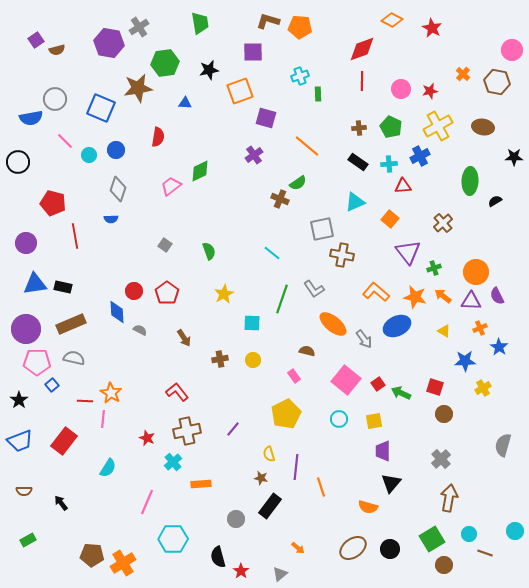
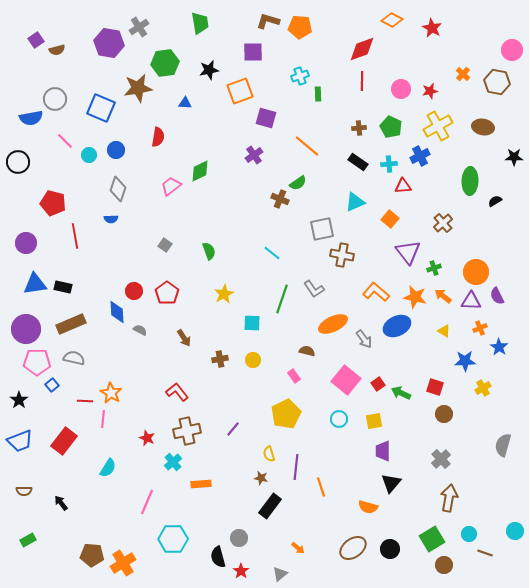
orange ellipse at (333, 324): rotated 64 degrees counterclockwise
gray circle at (236, 519): moved 3 px right, 19 px down
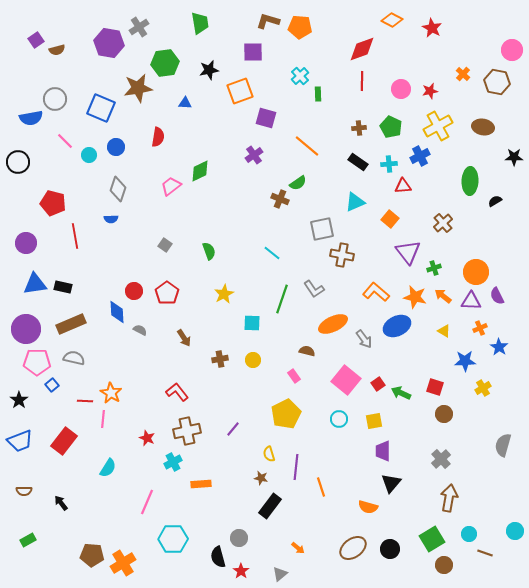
cyan cross at (300, 76): rotated 24 degrees counterclockwise
blue circle at (116, 150): moved 3 px up
cyan cross at (173, 462): rotated 12 degrees clockwise
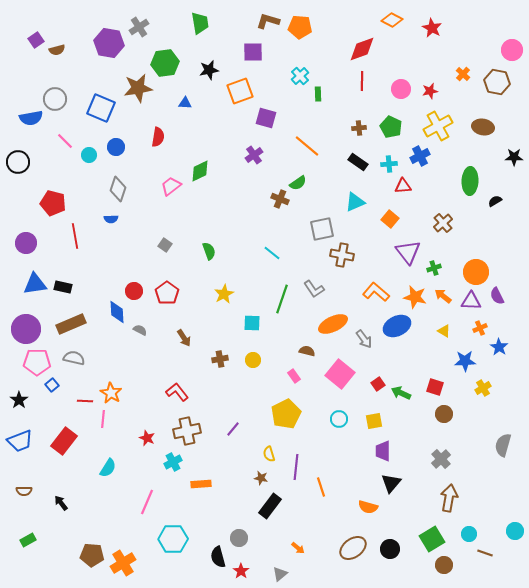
pink square at (346, 380): moved 6 px left, 6 px up
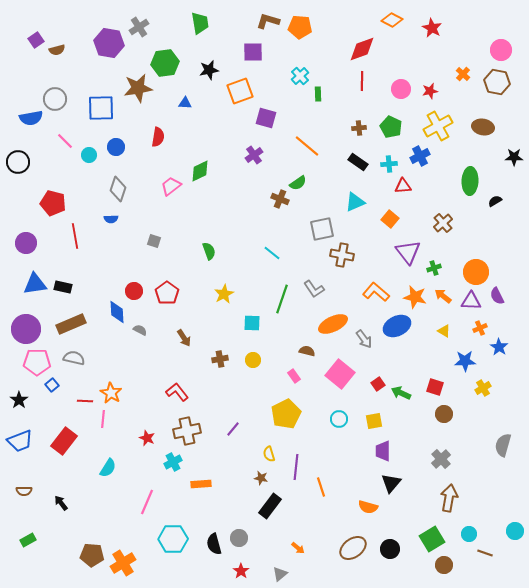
pink circle at (512, 50): moved 11 px left
blue square at (101, 108): rotated 24 degrees counterclockwise
gray square at (165, 245): moved 11 px left, 4 px up; rotated 16 degrees counterclockwise
black semicircle at (218, 557): moved 4 px left, 13 px up
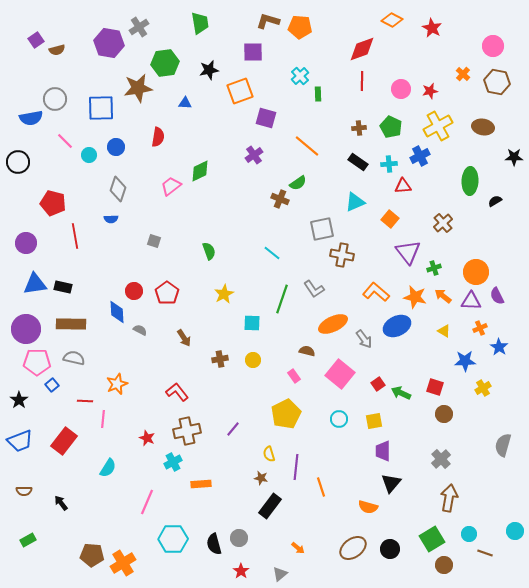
pink circle at (501, 50): moved 8 px left, 4 px up
brown rectangle at (71, 324): rotated 24 degrees clockwise
orange star at (111, 393): moved 6 px right, 9 px up; rotated 20 degrees clockwise
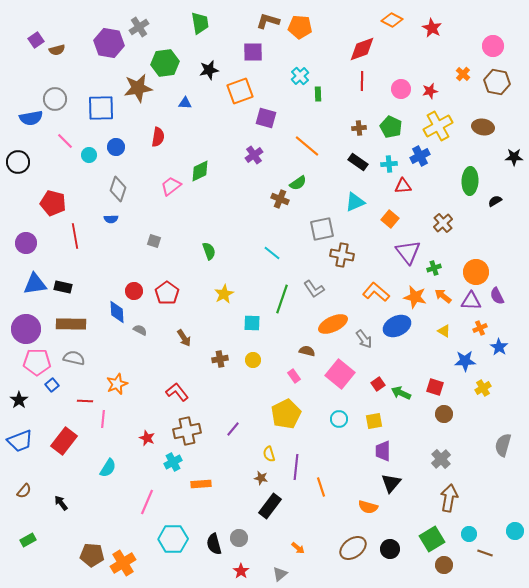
brown semicircle at (24, 491): rotated 49 degrees counterclockwise
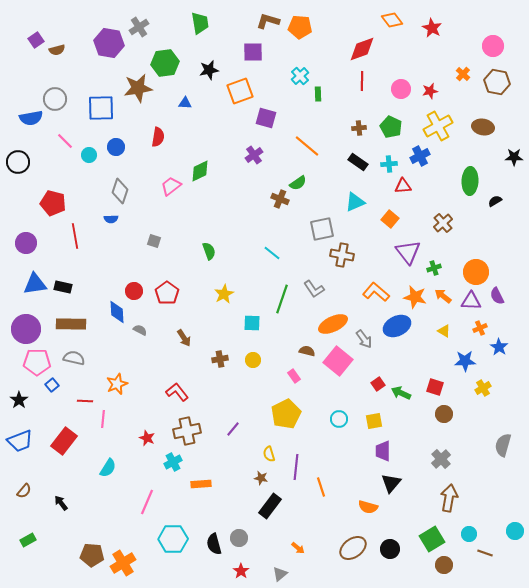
orange diamond at (392, 20): rotated 25 degrees clockwise
gray diamond at (118, 189): moved 2 px right, 2 px down
pink square at (340, 374): moved 2 px left, 13 px up
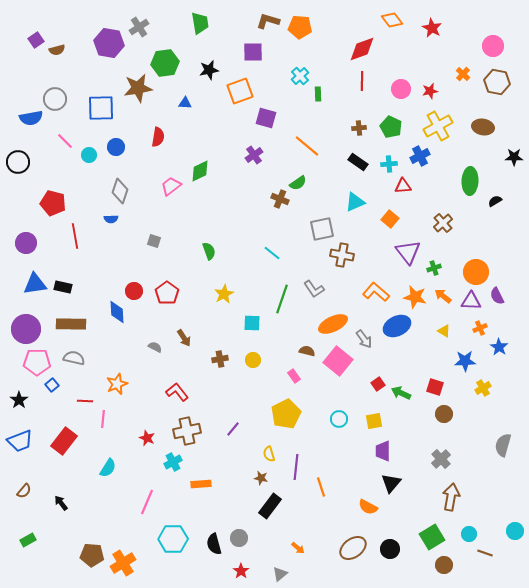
gray semicircle at (140, 330): moved 15 px right, 17 px down
brown arrow at (449, 498): moved 2 px right, 1 px up
orange semicircle at (368, 507): rotated 12 degrees clockwise
green square at (432, 539): moved 2 px up
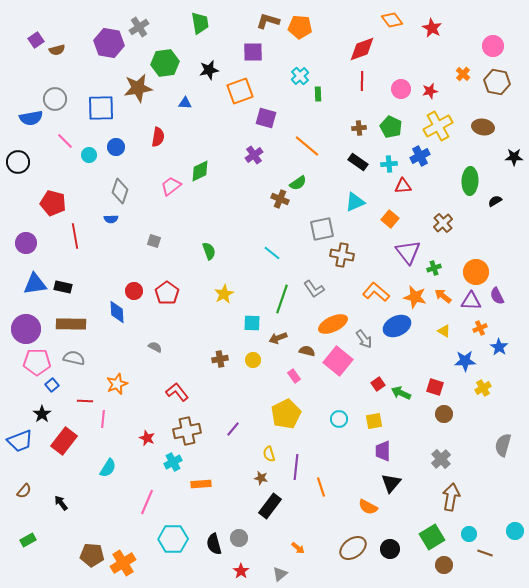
brown arrow at (184, 338): moved 94 px right; rotated 102 degrees clockwise
black star at (19, 400): moved 23 px right, 14 px down
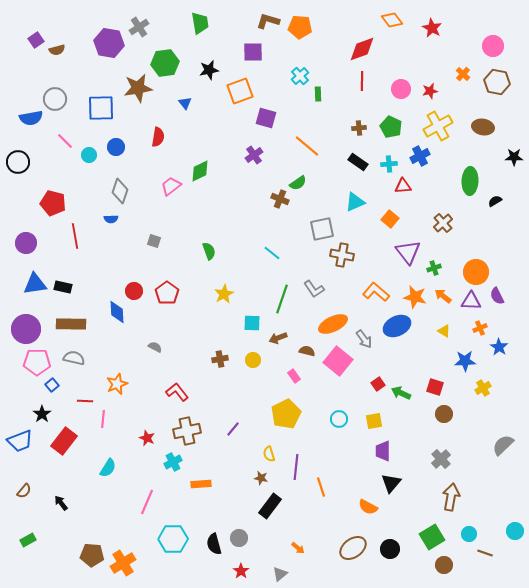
blue triangle at (185, 103): rotated 48 degrees clockwise
gray semicircle at (503, 445): rotated 30 degrees clockwise
